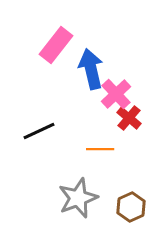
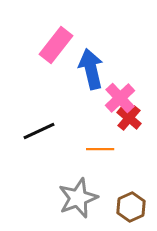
pink cross: moved 4 px right, 4 px down
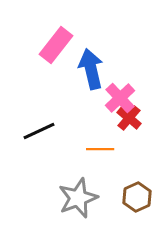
brown hexagon: moved 6 px right, 10 px up
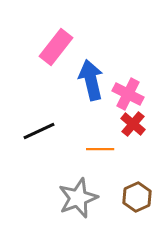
pink rectangle: moved 2 px down
blue arrow: moved 11 px down
pink cross: moved 8 px right, 4 px up; rotated 20 degrees counterclockwise
red cross: moved 4 px right, 6 px down
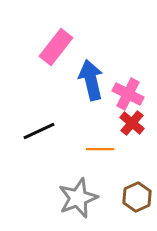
red cross: moved 1 px left, 1 px up
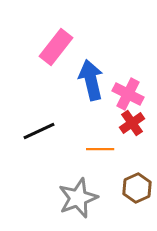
red cross: rotated 15 degrees clockwise
brown hexagon: moved 9 px up
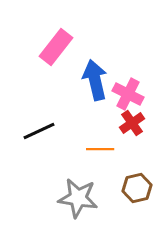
blue arrow: moved 4 px right
brown hexagon: rotated 12 degrees clockwise
gray star: rotated 30 degrees clockwise
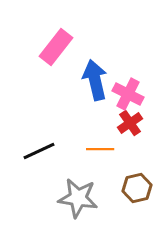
red cross: moved 2 px left
black line: moved 20 px down
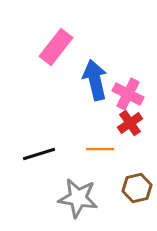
black line: moved 3 px down; rotated 8 degrees clockwise
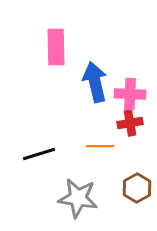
pink rectangle: rotated 39 degrees counterclockwise
blue arrow: moved 2 px down
pink cross: moved 2 px right; rotated 24 degrees counterclockwise
red cross: rotated 25 degrees clockwise
orange line: moved 3 px up
brown hexagon: rotated 16 degrees counterclockwise
